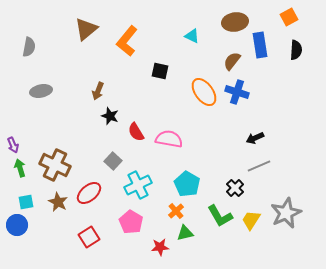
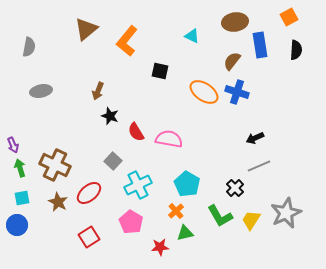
orange ellipse: rotated 20 degrees counterclockwise
cyan square: moved 4 px left, 4 px up
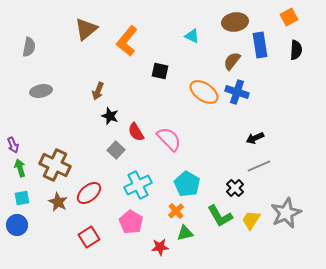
pink semicircle: rotated 36 degrees clockwise
gray square: moved 3 px right, 11 px up
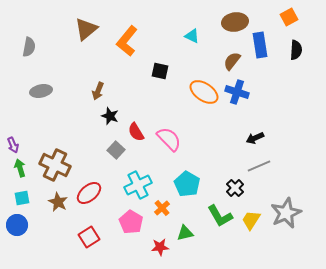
orange cross: moved 14 px left, 3 px up
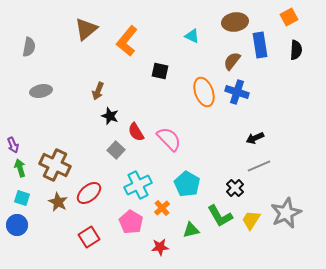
orange ellipse: rotated 36 degrees clockwise
cyan square: rotated 28 degrees clockwise
green triangle: moved 6 px right, 3 px up
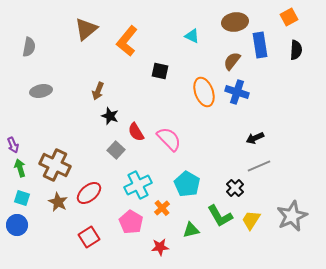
gray star: moved 6 px right, 3 px down
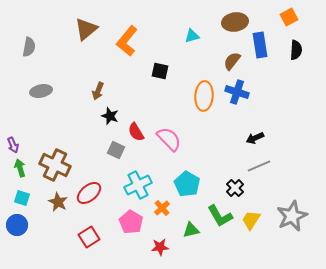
cyan triangle: rotated 42 degrees counterclockwise
orange ellipse: moved 4 px down; rotated 24 degrees clockwise
gray square: rotated 18 degrees counterclockwise
